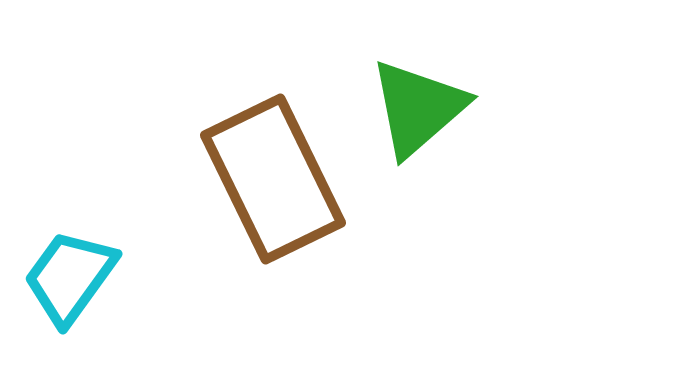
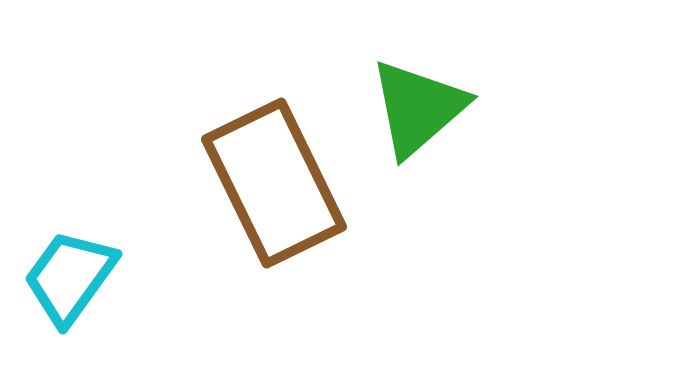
brown rectangle: moved 1 px right, 4 px down
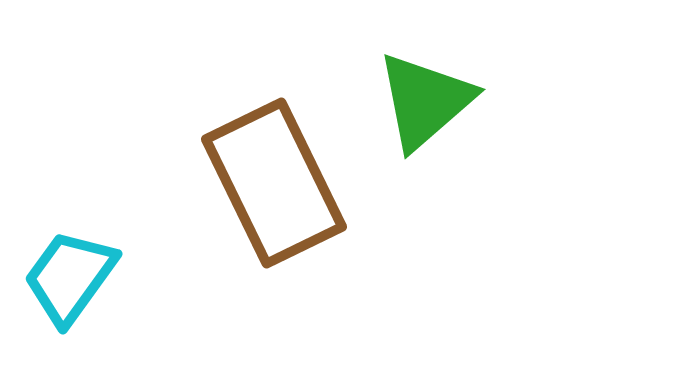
green triangle: moved 7 px right, 7 px up
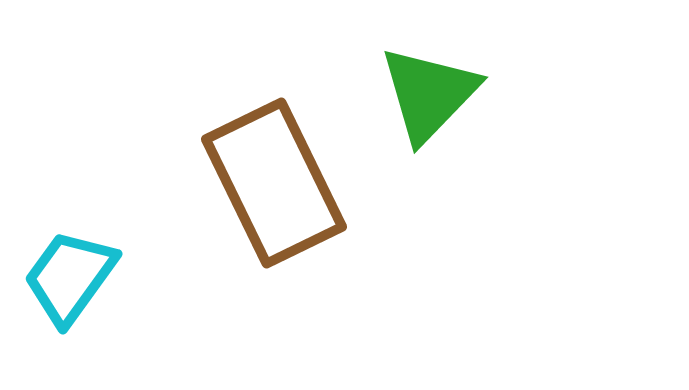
green triangle: moved 4 px right, 7 px up; rotated 5 degrees counterclockwise
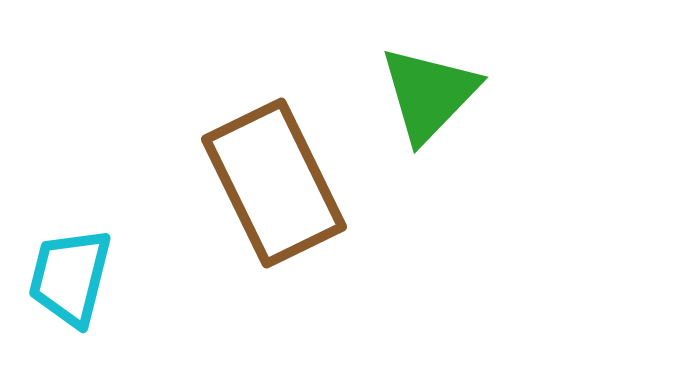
cyan trapezoid: rotated 22 degrees counterclockwise
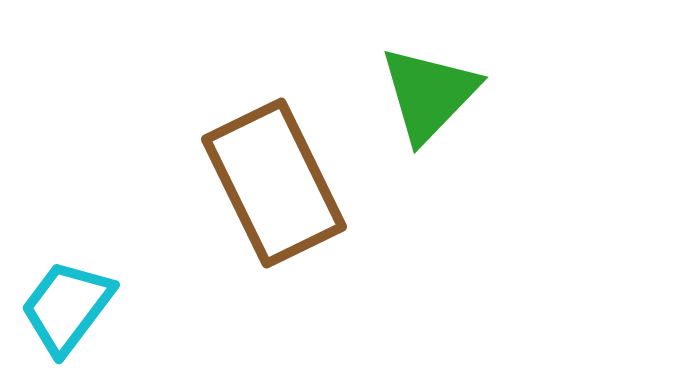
cyan trapezoid: moved 3 px left, 30 px down; rotated 23 degrees clockwise
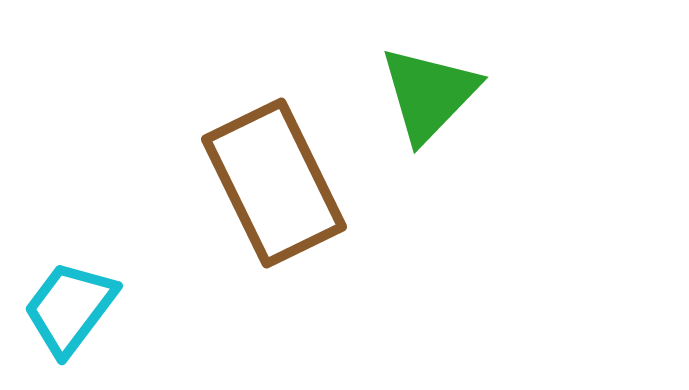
cyan trapezoid: moved 3 px right, 1 px down
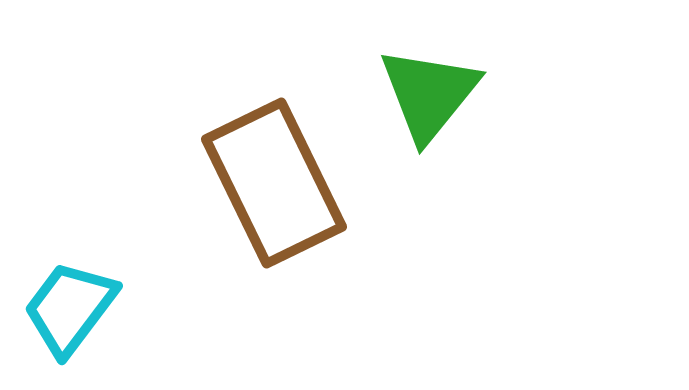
green triangle: rotated 5 degrees counterclockwise
